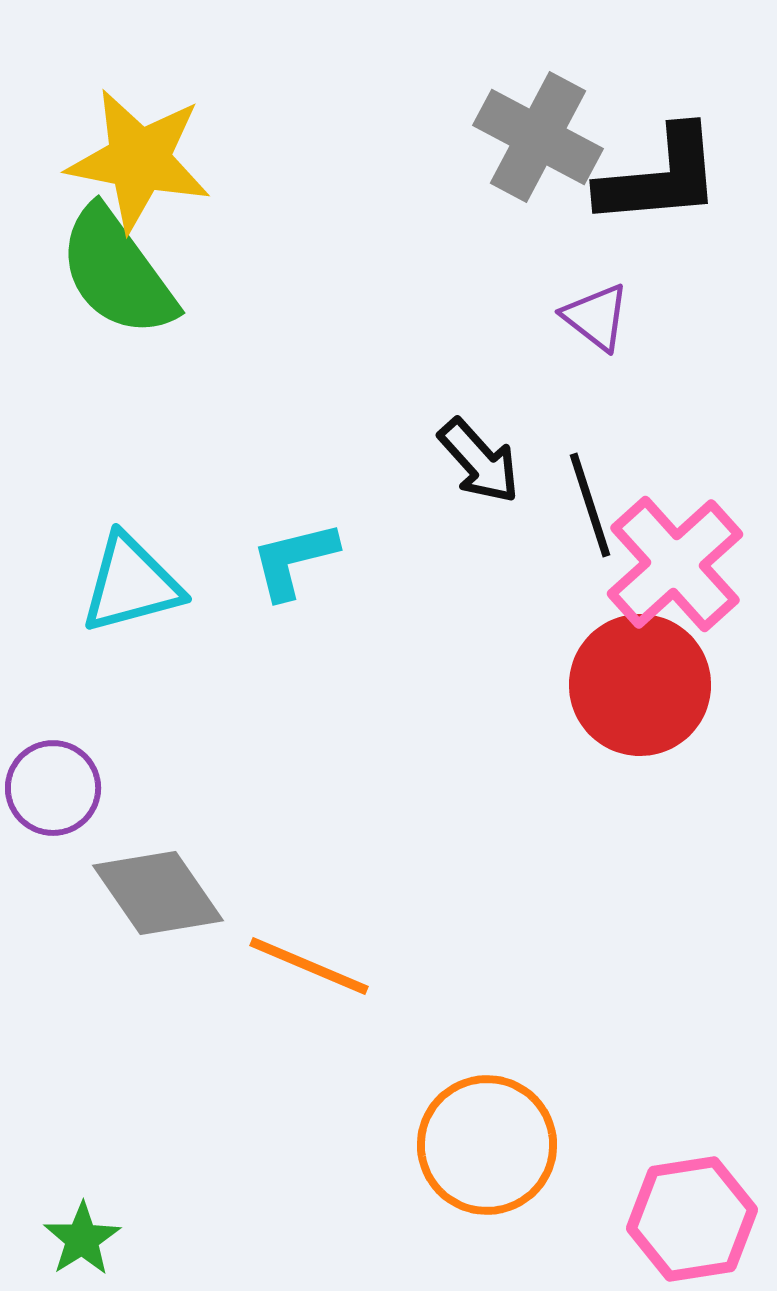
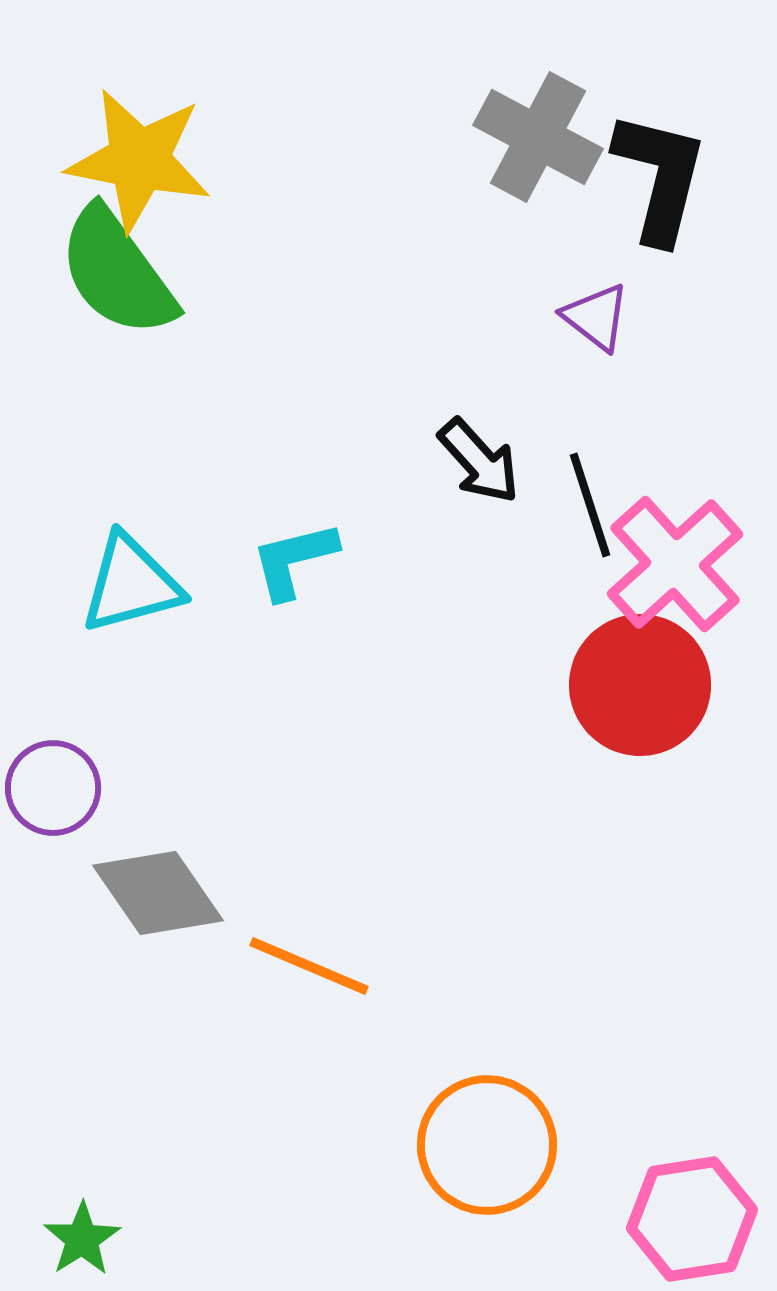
black L-shape: rotated 71 degrees counterclockwise
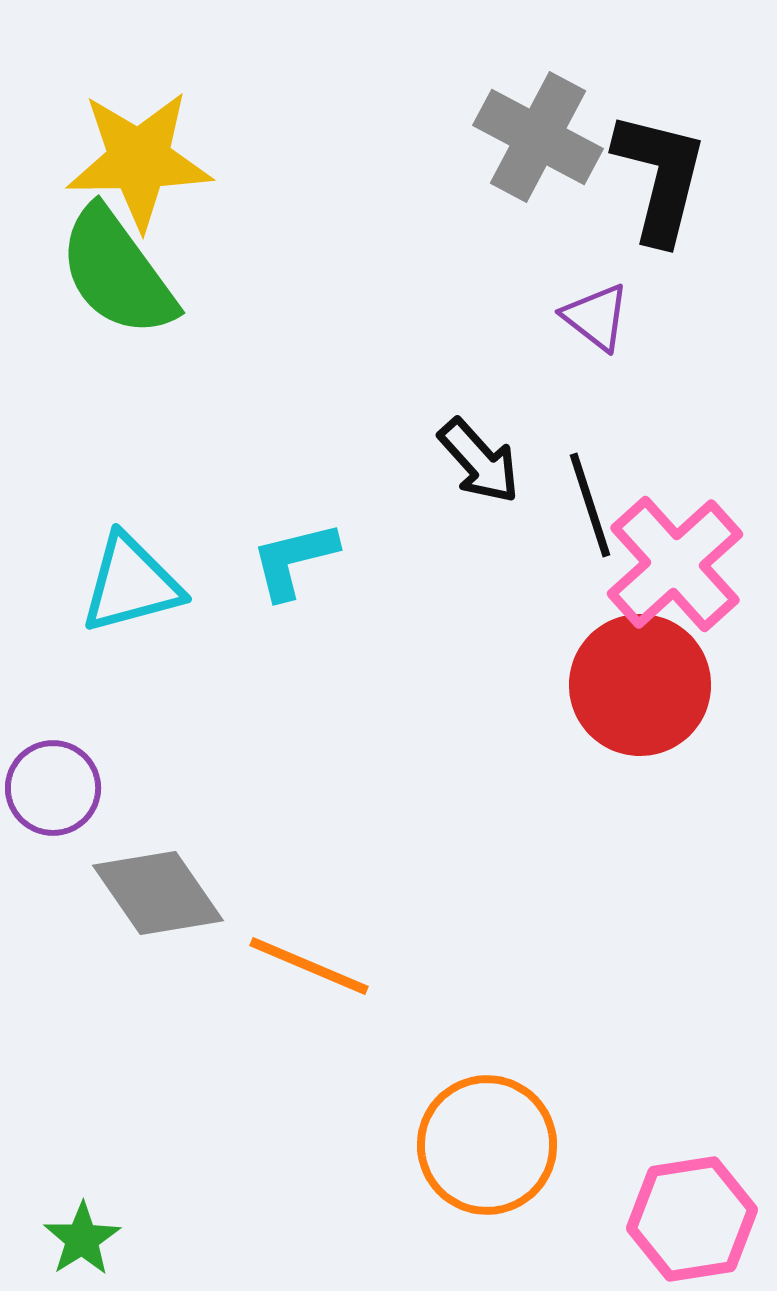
yellow star: rotated 12 degrees counterclockwise
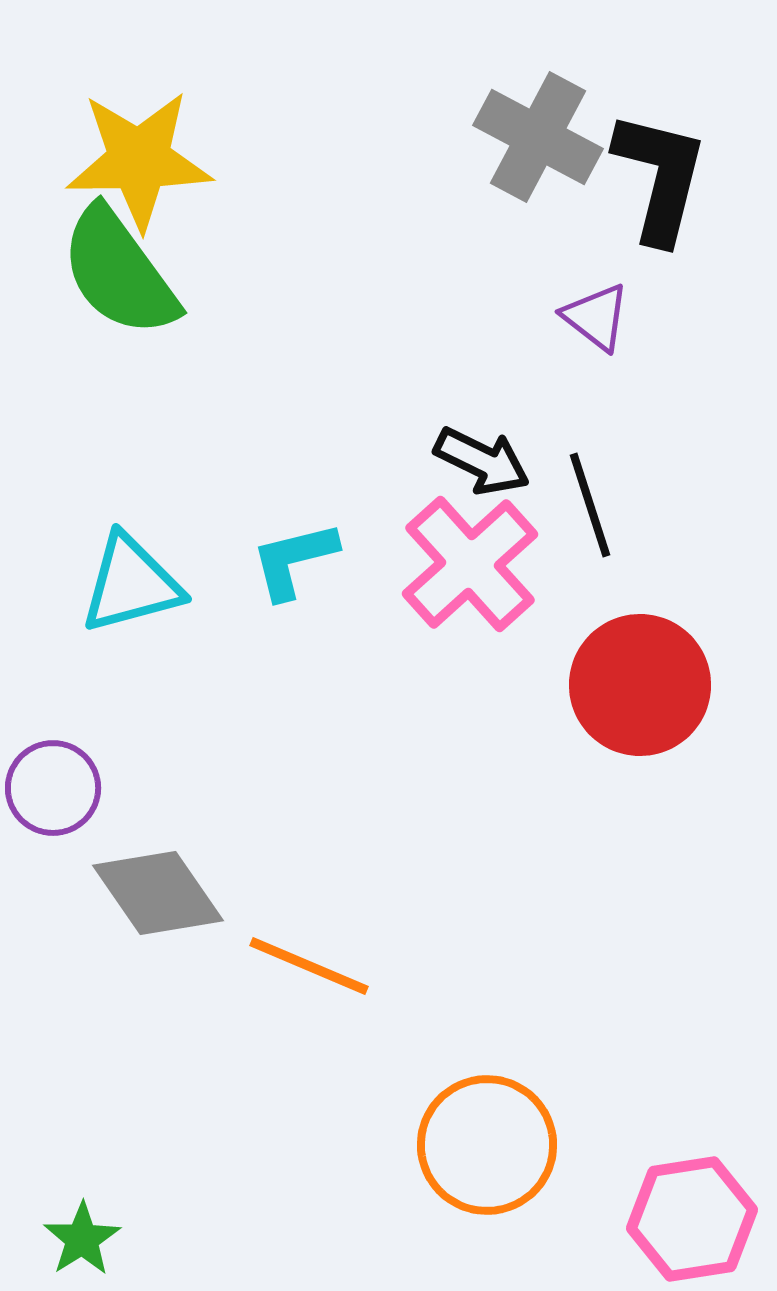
green semicircle: moved 2 px right
black arrow: moved 3 px right; rotated 22 degrees counterclockwise
pink cross: moved 205 px left
